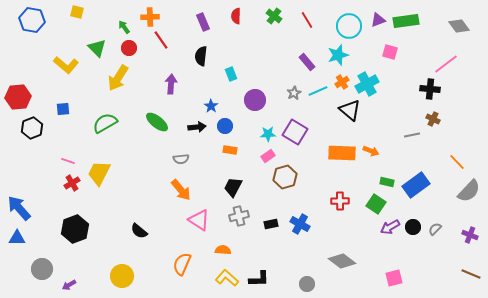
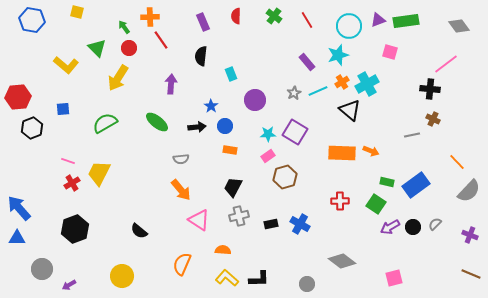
gray semicircle at (435, 229): moved 5 px up
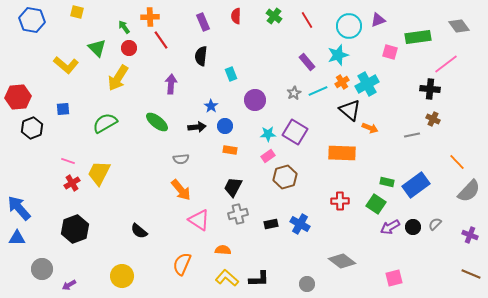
green rectangle at (406, 21): moved 12 px right, 16 px down
orange arrow at (371, 151): moved 1 px left, 23 px up
gray cross at (239, 216): moved 1 px left, 2 px up
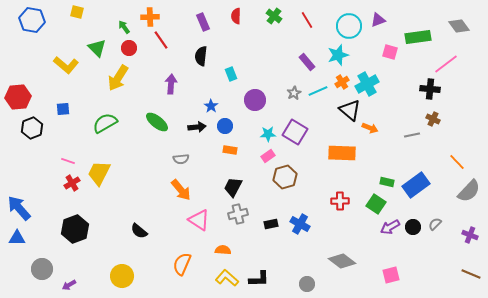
pink square at (394, 278): moved 3 px left, 3 px up
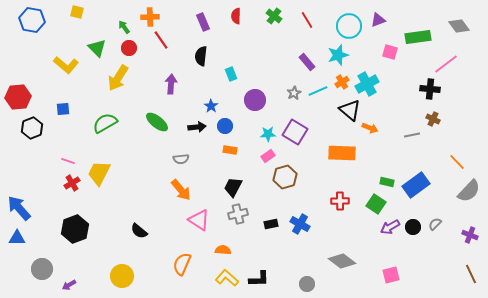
brown line at (471, 274): rotated 42 degrees clockwise
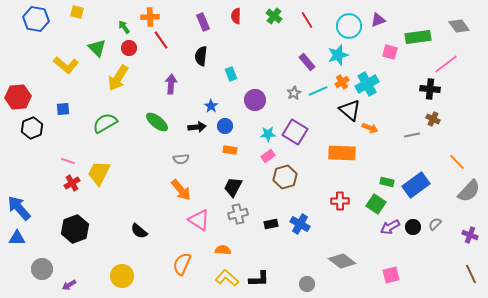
blue hexagon at (32, 20): moved 4 px right, 1 px up
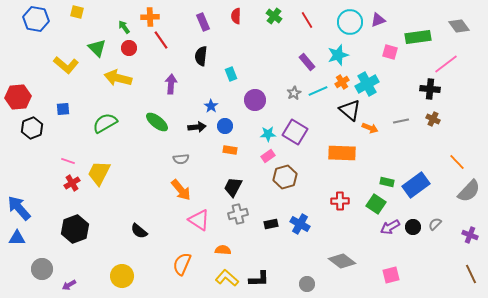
cyan circle at (349, 26): moved 1 px right, 4 px up
yellow arrow at (118, 78): rotated 72 degrees clockwise
gray line at (412, 135): moved 11 px left, 14 px up
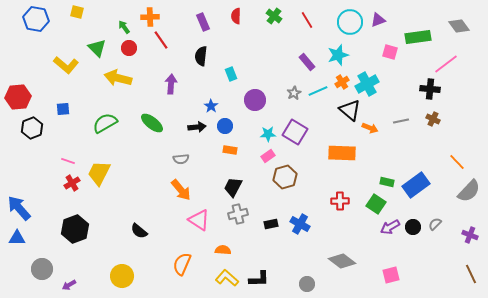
green ellipse at (157, 122): moved 5 px left, 1 px down
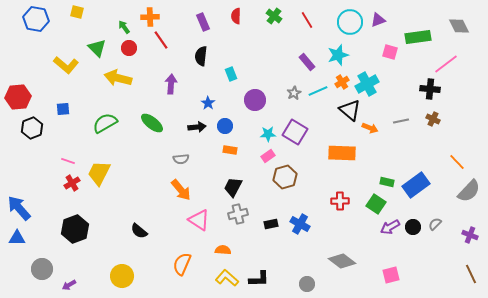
gray diamond at (459, 26): rotated 10 degrees clockwise
blue star at (211, 106): moved 3 px left, 3 px up
